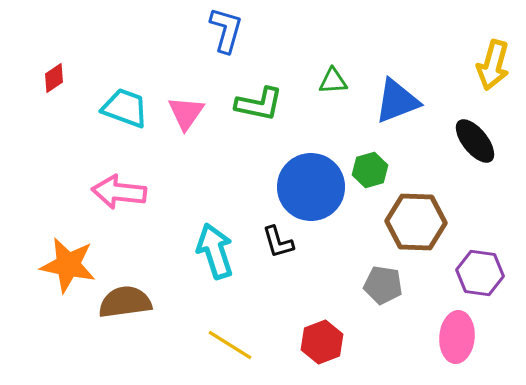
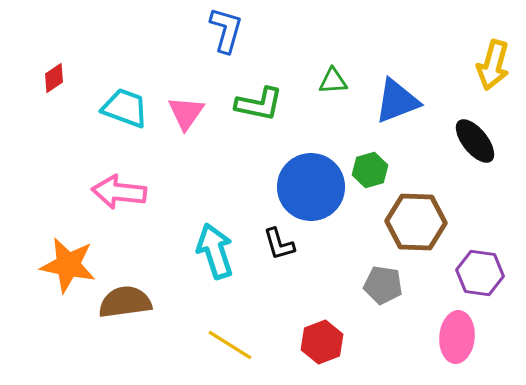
black L-shape: moved 1 px right, 2 px down
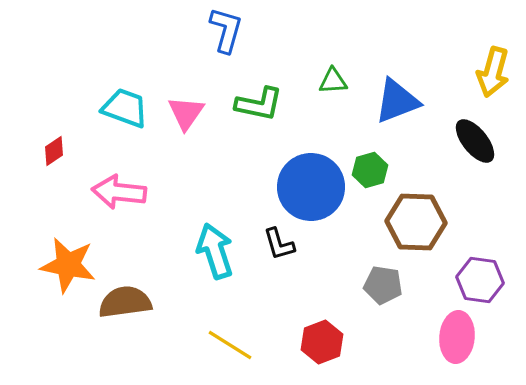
yellow arrow: moved 7 px down
red diamond: moved 73 px down
purple hexagon: moved 7 px down
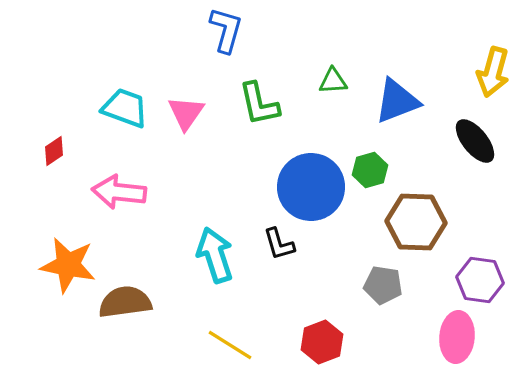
green L-shape: rotated 66 degrees clockwise
cyan arrow: moved 4 px down
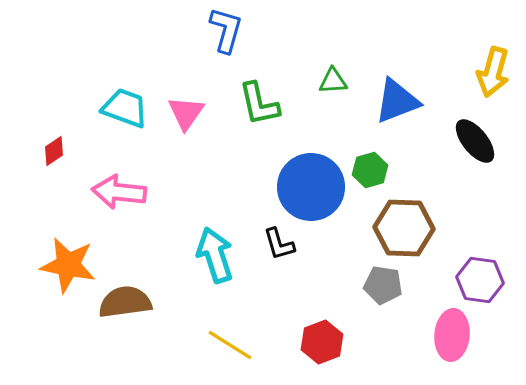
brown hexagon: moved 12 px left, 6 px down
pink ellipse: moved 5 px left, 2 px up
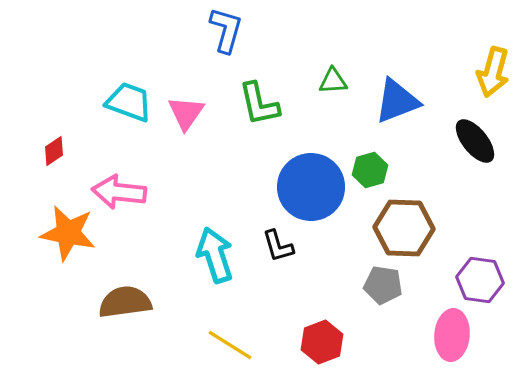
cyan trapezoid: moved 4 px right, 6 px up
black L-shape: moved 1 px left, 2 px down
orange star: moved 32 px up
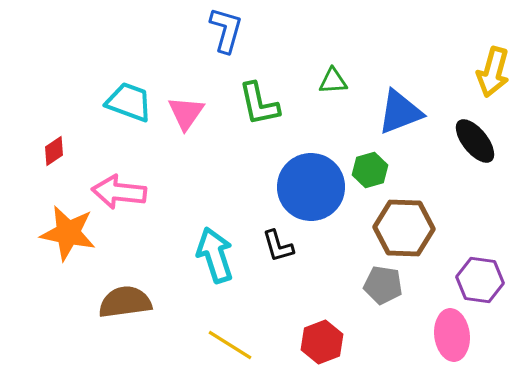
blue triangle: moved 3 px right, 11 px down
pink ellipse: rotated 12 degrees counterclockwise
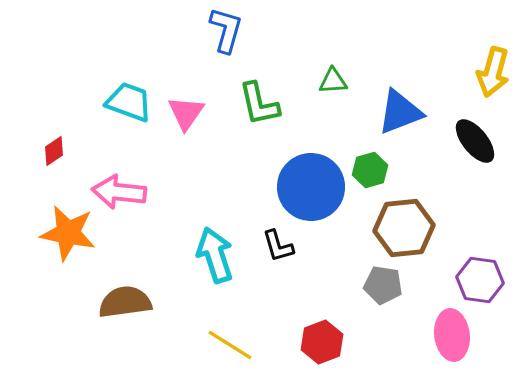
brown hexagon: rotated 8 degrees counterclockwise
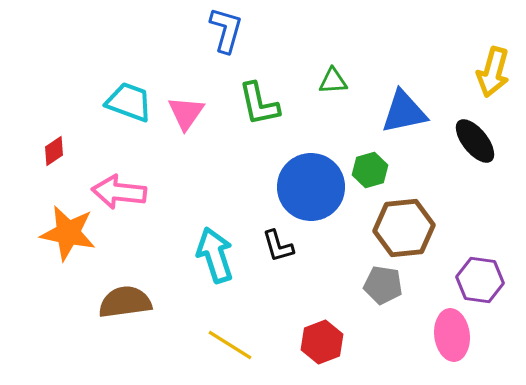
blue triangle: moved 4 px right; rotated 9 degrees clockwise
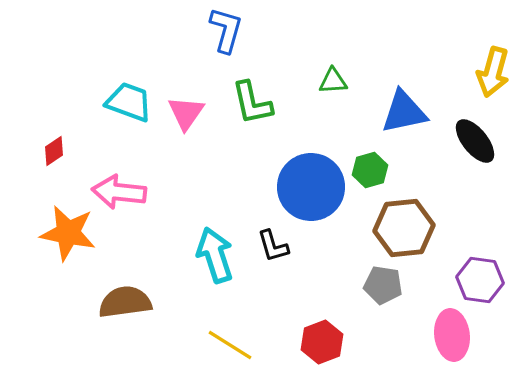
green L-shape: moved 7 px left, 1 px up
black L-shape: moved 5 px left
